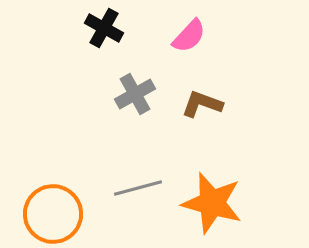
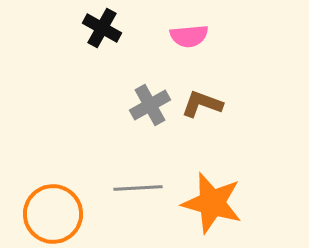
black cross: moved 2 px left
pink semicircle: rotated 42 degrees clockwise
gray cross: moved 15 px right, 11 px down
gray line: rotated 12 degrees clockwise
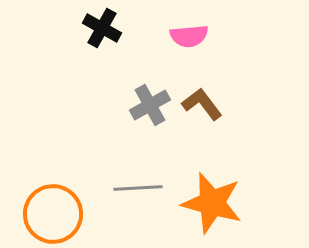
brown L-shape: rotated 33 degrees clockwise
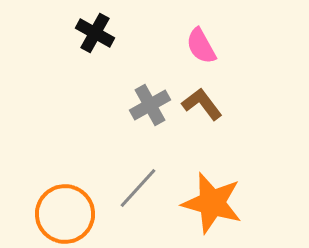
black cross: moved 7 px left, 5 px down
pink semicircle: moved 12 px right, 10 px down; rotated 66 degrees clockwise
gray line: rotated 45 degrees counterclockwise
orange circle: moved 12 px right
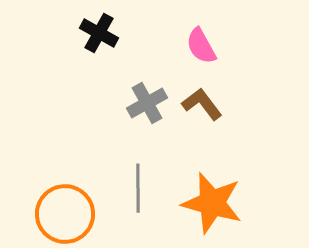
black cross: moved 4 px right
gray cross: moved 3 px left, 2 px up
gray line: rotated 42 degrees counterclockwise
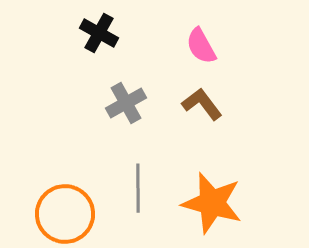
gray cross: moved 21 px left
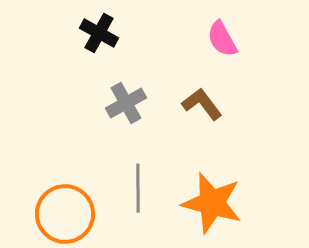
pink semicircle: moved 21 px right, 7 px up
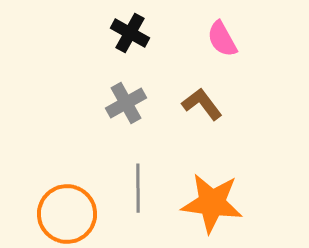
black cross: moved 31 px right
orange star: rotated 8 degrees counterclockwise
orange circle: moved 2 px right
